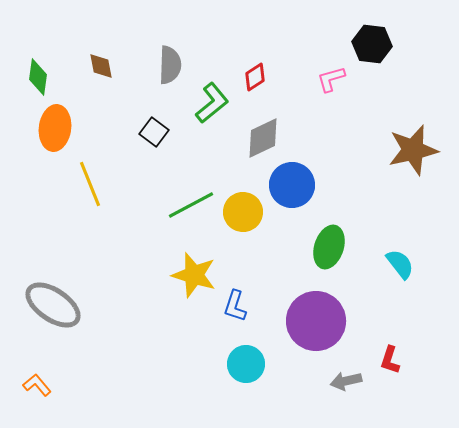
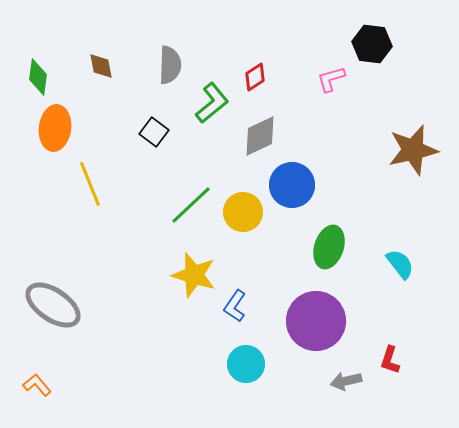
gray diamond: moved 3 px left, 2 px up
green line: rotated 15 degrees counterclockwise
blue L-shape: rotated 16 degrees clockwise
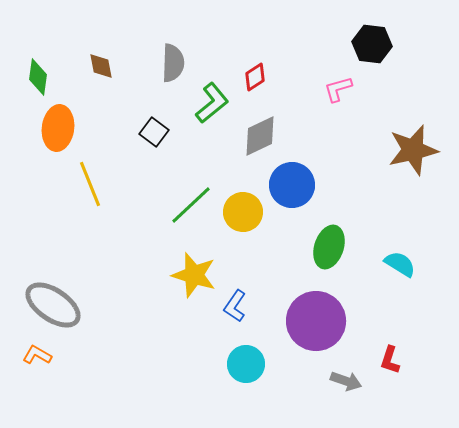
gray semicircle: moved 3 px right, 2 px up
pink L-shape: moved 7 px right, 10 px down
orange ellipse: moved 3 px right
cyan semicircle: rotated 20 degrees counterclockwise
gray arrow: rotated 148 degrees counterclockwise
orange L-shape: moved 30 px up; rotated 20 degrees counterclockwise
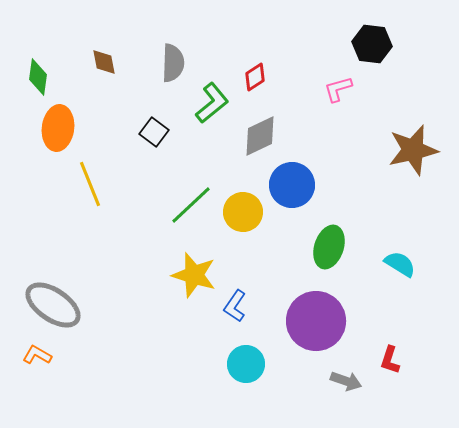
brown diamond: moved 3 px right, 4 px up
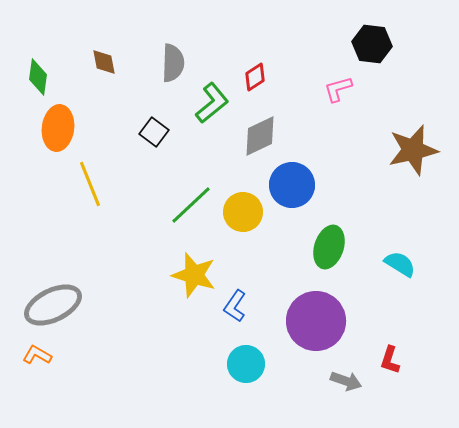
gray ellipse: rotated 60 degrees counterclockwise
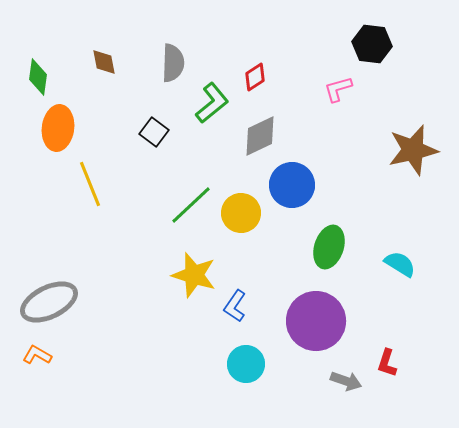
yellow circle: moved 2 px left, 1 px down
gray ellipse: moved 4 px left, 3 px up
red L-shape: moved 3 px left, 3 px down
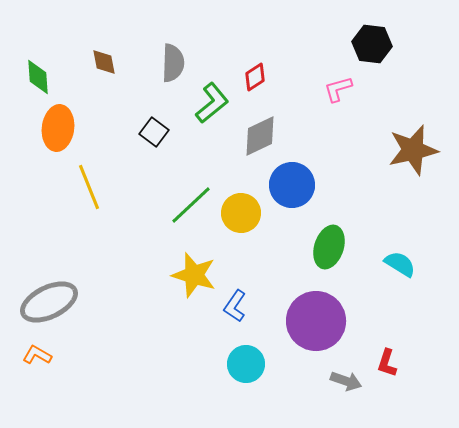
green diamond: rotated 12 degrees counterclockwise
yellow line: moved 1 px left, 3 px down
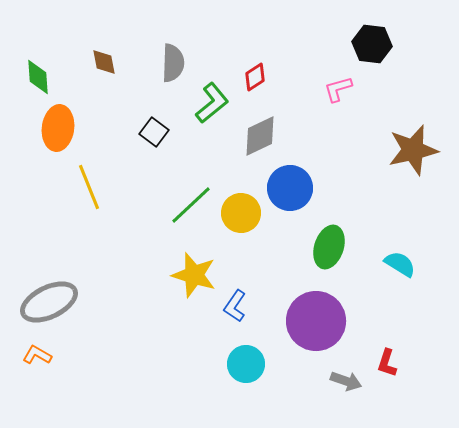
blue circle: moved 2 px left, 3 px down
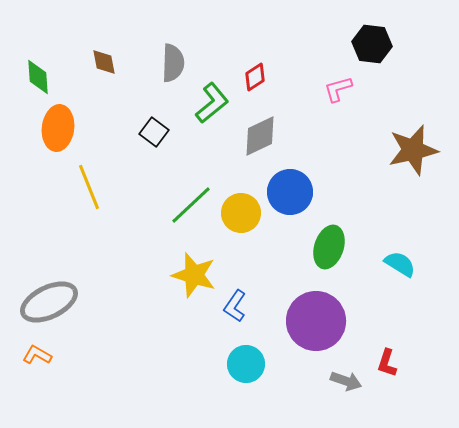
blue circle: moved 4 px down
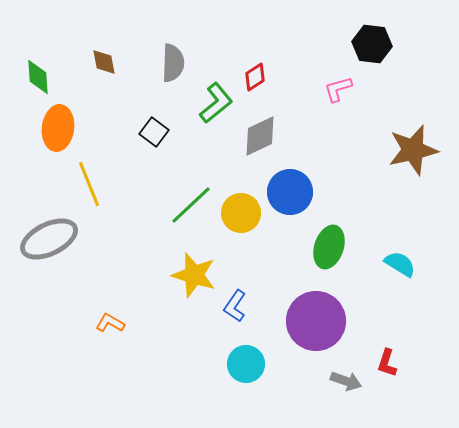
green L-shape: moved 4 px right
yellow line: moved 3 px up
gray ellipse: moved 63 px up
orange L-shape: moved 73 px right, 32 px up
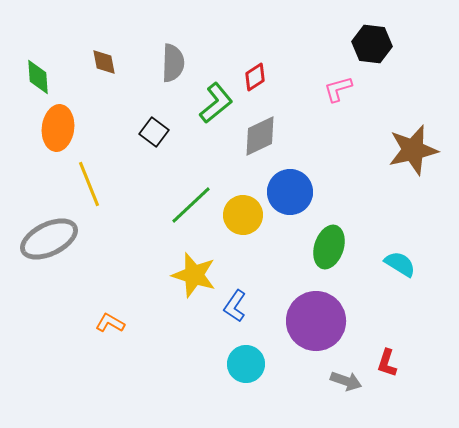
yellow circle: moved 2 px right, 2 px down
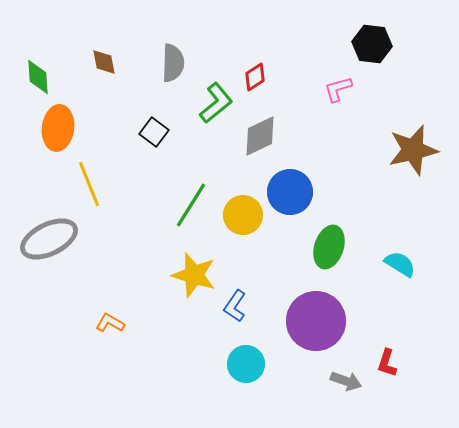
green line: rotated 15 degrees counterclockwise
